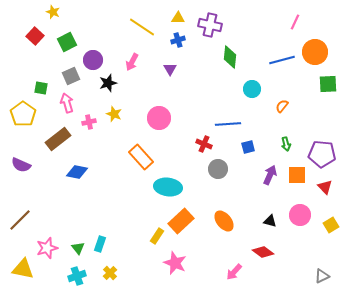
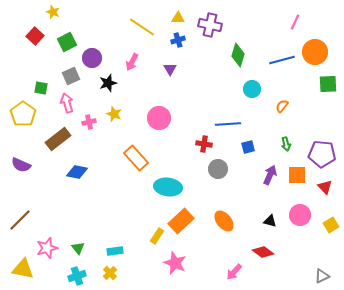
green diamond at (230, 57): moved 8 px right, 2 px up; rotated 10 degrees clockwise
purple circle at (93, 60): moved 1 px left, 2 px up
red cross at (204, 144): rotated 14 degrees counterclockwise
orange rectangle at (141, 157): moved 5 px left, 1 px down
cyan rectangle at (100, 244): moved 15 px right, 7 px down; rotated 63 degrees clockwise
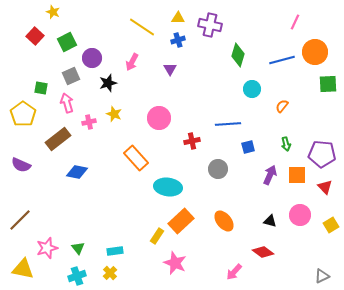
red cross at (204, 144): moved 12 px left, 3 px up; rotated 21 degrees counterclockwise
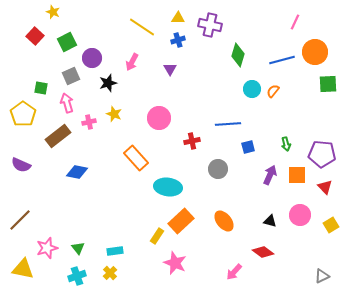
orange semicircle at (282, 106): moved 9 px left, 15 px up
brown rectangle at (58, 139): moved 3 px up
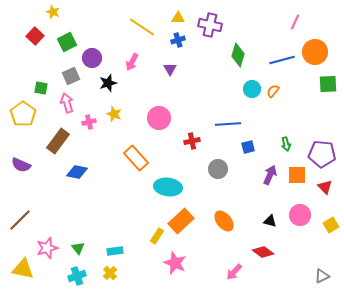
brown rectangle at (58, 136): moved 5 px down; rotated 15 degrees counterclockwise
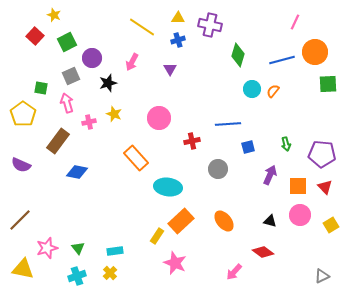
yellow star at (53, 12): moved 1 px right, 3 px down
orange square at (297, 175): moved 1 px right, 11 px down
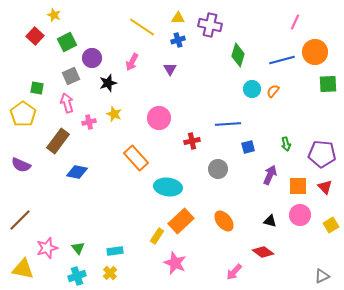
green square at (41, 88): moved 4 px left
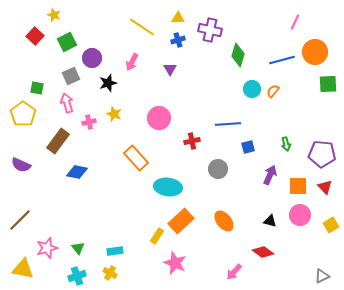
purple cross at (210, 25): moved 5 px down
yellow cross at (110, 273): rotated 16 degrees counterclockwise
